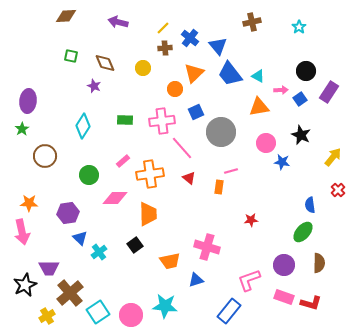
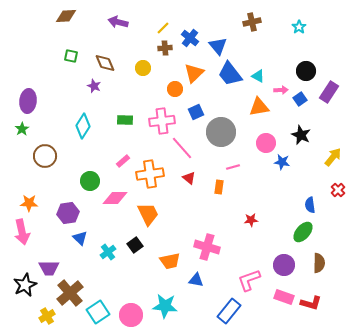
pink line at (231, 171): moved 2 px right, 4 px up
green circle at (89, 175): moved 1 px right, 6 px down
orange trapezoid at (148, 214): rotated 25 degrees counterclockwise
cyan cross at (99, 252): moved 9 px right
blue triangle at (196, 280): rotated 28 degrees clockwise
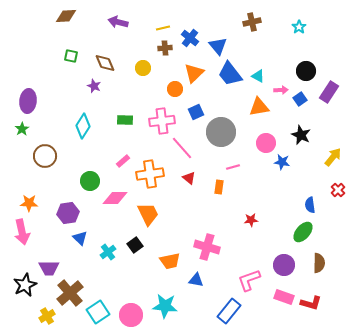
yellow line at (163, 28): rotated 32 degrees clockwise
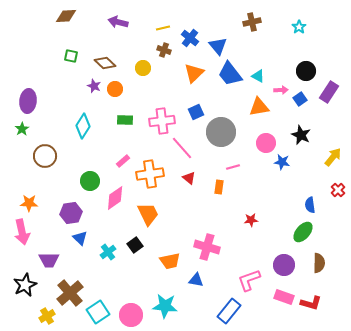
brown cross at (165, 48): moved 1 px left, 2 px down; rotated 24 degrees clockwise
brown diamond at (105, 63): rotated 25 degrees counterclockwise
orange circle at (175, 89): moved 60 px left
pink diamond at (115, 198): rotated 35 degrees counterclockwise
purple hexagon at (68, 213): moved 3 px right
purple trapezoid at (49, 268): moved 8 px up
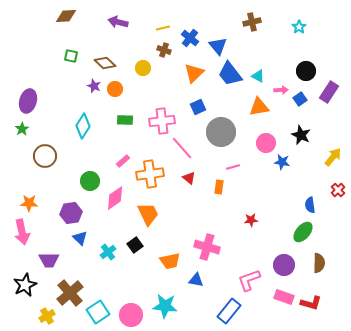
purple ellipse at (28, 101): rotated 10 degrees clockwise
blue square at (196, 112): moved 2 px right, 5 px up
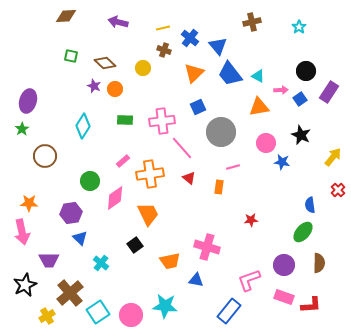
cyan cross at (108, 252): moved 7 px left, 11 px down; rotated 14 degrees counterclockwise
red L-shape at (311, 303): moved 2 px down; rotated 20 degrees counterclockwise
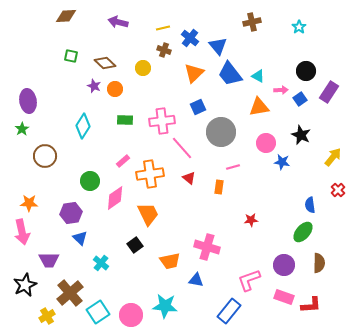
purple ellipse at (28, 101): rotated 25 degrees counterclockwise
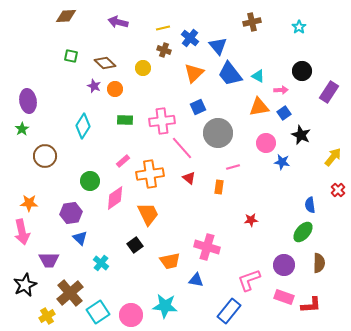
black circle at (306, 71): moved 4 px left
blue square at (300, 99): moved 16 px left, 14 px down
gray circle at (221, 132): moved 3 px left, 1 px down
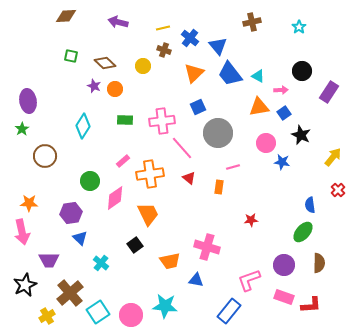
yellow circle at (143, 68): moved 2 px up
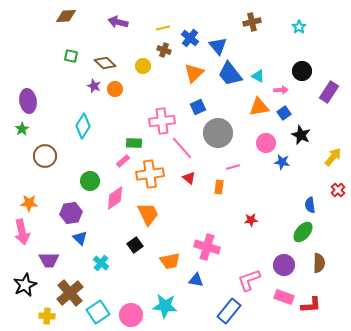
green rectangle at (125, 120): moved 9 px right, 23 px down
yellow cross at (47, 316): rotated 35 degrees clockwise
